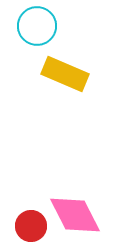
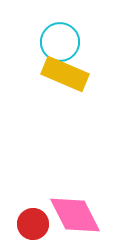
cyan circle: moved 23 px right, 16 px down
red circle: moved 2 px right, 2 px up
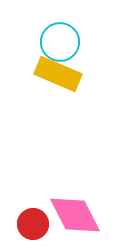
yellow rectangle: moved 7 px left
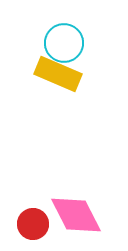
cyan circle: moved 4 px right, 1 px down
pink diamond: moved 1 px right
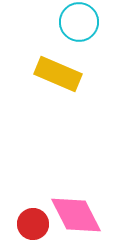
cyan circle: moved 15 px right, 21 px up
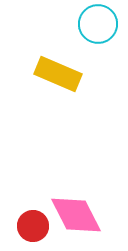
cyan circle: moved 19 px right, 2 px down
red circle: moved 2 px down
